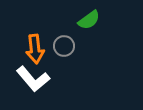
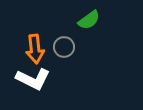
gray circle: moved 1 px down
white L-shape: rotated 24 degrees counterclockwise
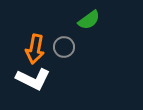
orange arrow: rotated 16 degrees clockwise
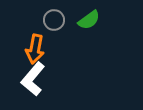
gray circle: moved 10 px left, 27 px up
white L-shape: rotated 104 degrees clockwise
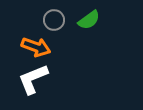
orange arrow: moved 1 px right, 2 px up; rotated 80 degrees counterclockwise
white L-shape: rotated 28 degrees clockwise
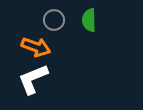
green semicircle: rotated 125 degrees clockwise
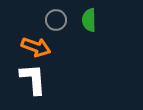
gray circle: moved 2 px right
white L-shape: rotated 108 degrees clockwise
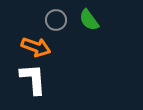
green semicircle: rotated 35 degrees counterclockwise
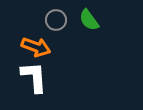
white L-shape: moved 1 px right, 2 px up
